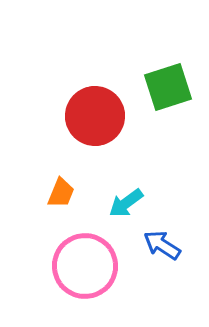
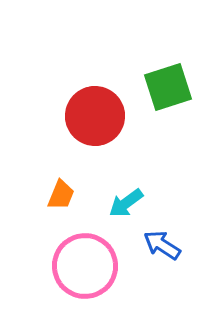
orange trapezoid: moved 2 px down
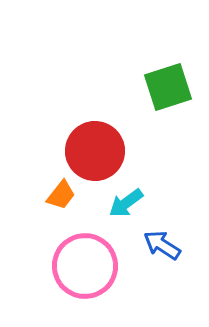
red circle: moved 35 px down
orange trapezoid: rotated 16 degrees clockwise
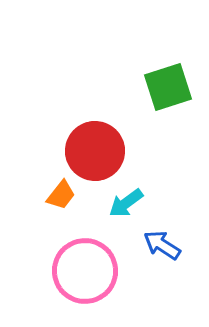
pink circle: moved 5 px down
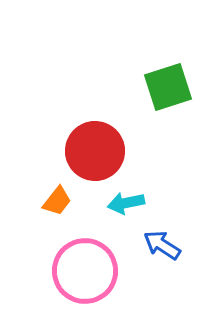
orange trapezoid: moved 4 px left, 6 px down
cyan arrow: rotated 24 degrees clockwise
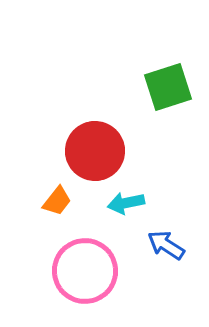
blue arrow: moved 4 px right
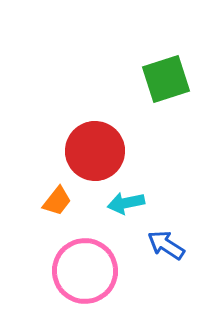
green square: moved 2 px left, 8 px up
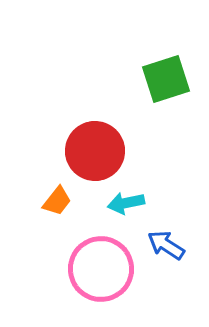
pink circle: moved 16 px right, 2 px up
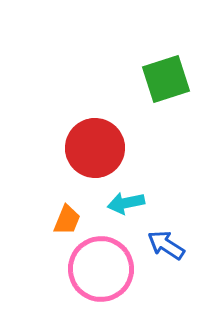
red circle: moved 3 px up
orange trapezoid: moved 10 px right, 19 px down; rotated 16 degrees counterclockwise
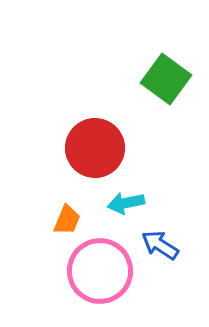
green square: rotated 36 degrees counterclockwise
blue arrow: moved 6 px left
pink circle: moved 1 px left, 2 px down
